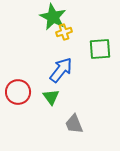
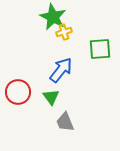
gray trapezoid: moved 9 px left, 2 px up
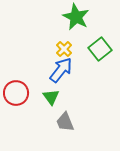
green star: moved 23 px right
yellow cross: moved 17 px down; rotated 28 degrees counterclockwise
green square: rotated 35 degrees counterclockwise
red circle: moved 2 px left, 1 px down
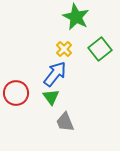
blue arrow: moved 6 px left, 4 px down
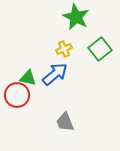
yellow cross: rotated 21 degrees clockwise
blue arrow: rotated 12 degrees clockwise
red circle: moved 1 px right, 2 px down
green triangle: moved 23 px left, 19 px up; rotated 42 degrees counterclockwise
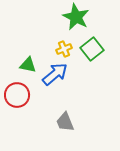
green square: moved 8 px left
green triangle: moved 13 px up
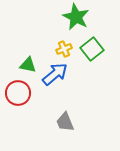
red circle: moved 1 px right, 2 px up
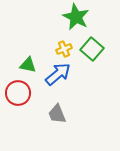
green square: rotated 10 degrees counterclockwise
blue arrow: moved 3 px right
gray trapezoid: moved 8 px left, 8 px up
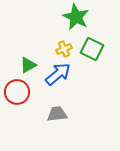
green square: rotated 15 degrees counterclockwise
green triangle: rotated 42 degrees counterclockwise
red circle: moved 1 px left, 1 px up
gray trapezoid: rotated 105 degrees clockwise
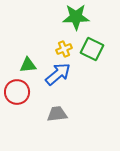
green star: rotated 28 degrees counterclockwise
green triangle: rotated 24 degrees clockwise
